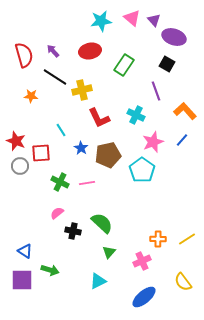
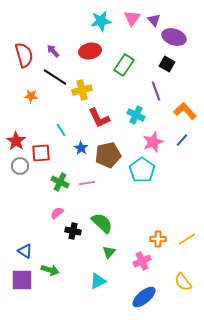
pink triangle: rotated 24 degrees clockwise
red star: rotated 12 degrees clockwise
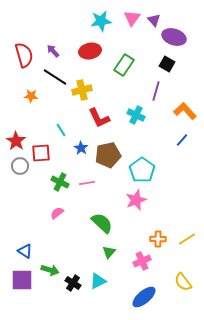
purple line: rotated 36 degrees clockwise
pink star: moved 17 px left, 58 px down
black cross: moved 52 px down; rotated 21 degrees clockwise
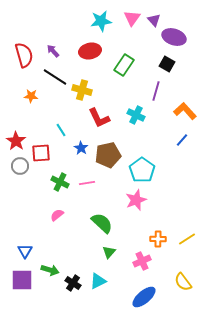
yellow cross: rotated 30 degrees clockwise
pink semicircle: moved 2 px down
blue triangle: rotated 28 degrees clockwise
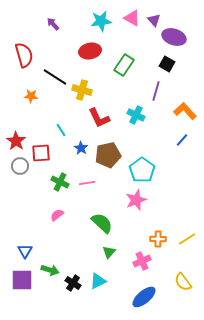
pink triangle: rotated 36 degrees counterclockwise
purple arrow: moved 27 px up
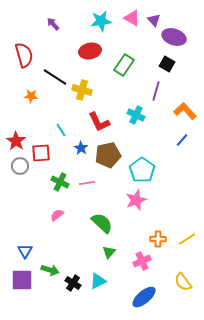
red L-shape: moved 4 px down
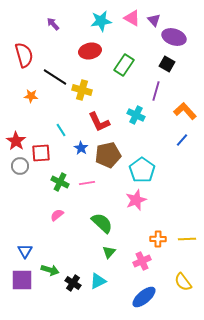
yellow line: rotated 30 degrees clockwise
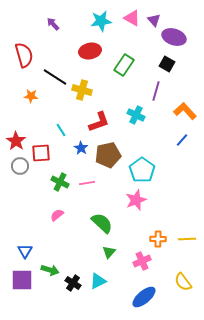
red L-shape: rotated 85 degrees counterclockwise
